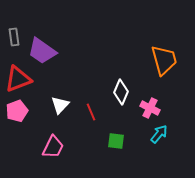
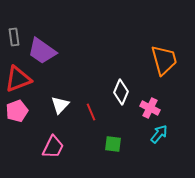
green square: moved 3 px left, 3 px down
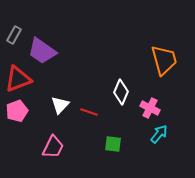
gray rectangle: moved 2 px up; rotated 36 degrees clockwise
red line: moved 2 px left; rotated 48 degrees counterclockwise
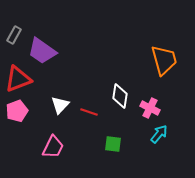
white diamond: moved 1 px left, 4 px down; rotated 15 degrees counterclockwise
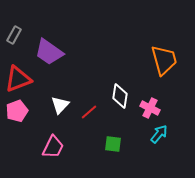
purple trapezoid: moved 7 px right, 1 px down
red line: rotated 60 degrees counterclockwise
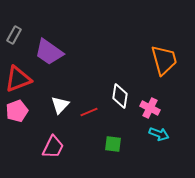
red line: rotated 18 degrees clockwise
cyan arrow: rotated 72 degrees clockwise
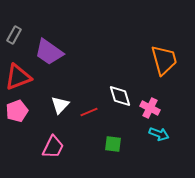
red triangle: moved 2 px up
white diamond: rotated 25 degrees counterclockwise
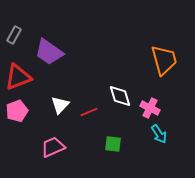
cyan arrow: rotated 36 degrees clockwise
pink trapezoid: rotated 140 degrees counterclockwise
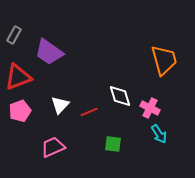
pink pentagon: moved 3 px right
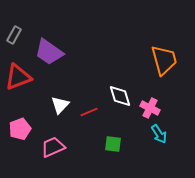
pink pentagon: moved 18 px down
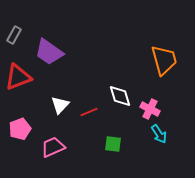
pink cross: moved 1 px down
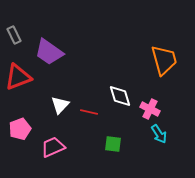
gray rectangle: rotated 54 degrees counterclockwise
red line: rotated 36 degrees clockwise
